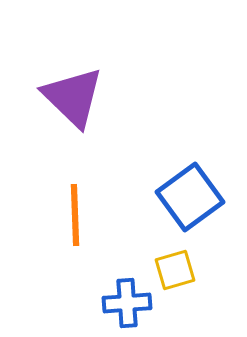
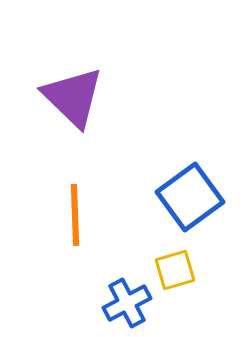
blue cross: rotated 24 degrees counterclockwise
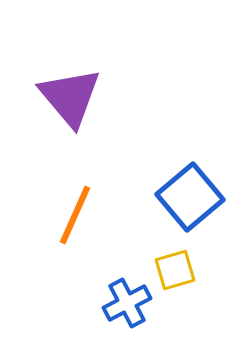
purple triangle: moved 3 px left; rotated 6 degrees clockwise
blue square: rotated 4 degrees counterclockwise
orange line: rotated 26 degrees clockwise
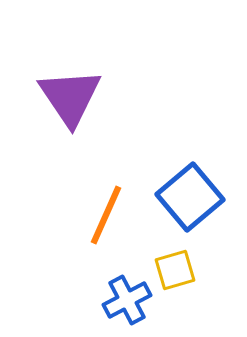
purple triangle: rotated 6 degrees clockwise
orange line: moved 31 px right
blue cross: moved 3 px up
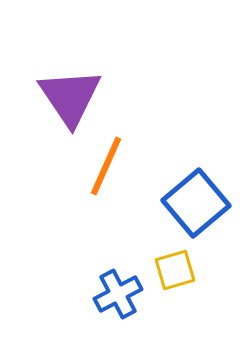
blue square: moved 6 px right, 6 px down
orange line: moved 49 px up
blue cross: moved 9 px left, 6 px up
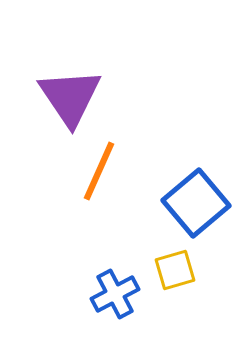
orange line: moved 7 px left, 5 px down
blue cross: moved 3 px left
